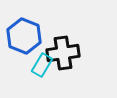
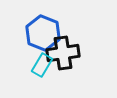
blue hexagon: moved 19 px right, 3 px up
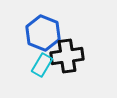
black cross: moved 4 px right, 3 px down
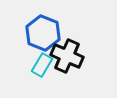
black cross: rotated 32 degrees clockwise
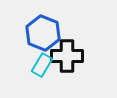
black cross: rotated 24 degrees counterclockwise
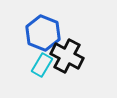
black cross: rotated 28 degrees clockwise
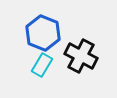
black cross: moved 14 px right
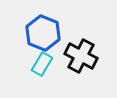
cyan rectangle: moved 1 px up
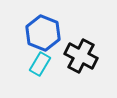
cyan rectangle: moved 2 px left
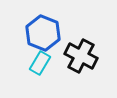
cyan rectangle: moved 1 px up
